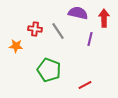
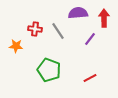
purple semicircle: rotated 18 degrees counterclockwise
purple line: rotated 24 degrees clockwise
red line: moved 5 px right, 7 px up
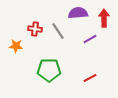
purple line: rotated 24 degrees clockwise
green pentagon: rotated 20 degrees counterclockwise
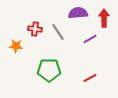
gray line: moved 1 px down
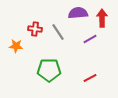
red arrow: moved 2 px left
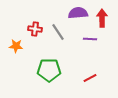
purple line: rotated 32 degrees clockwise
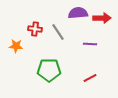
red arrow: rotated 90 degrees clockwise
purple line: moved 5 px down
